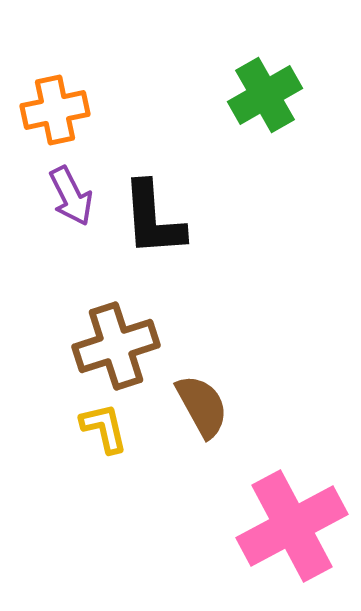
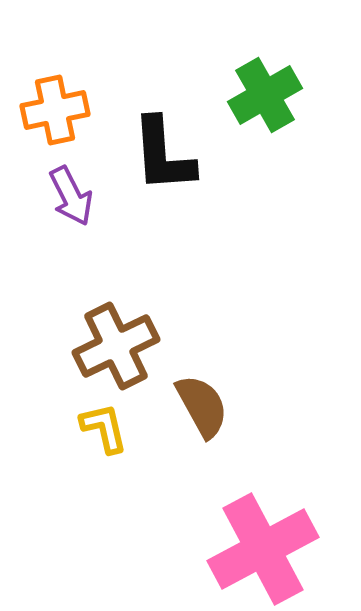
black L-shape: moved 10 px right, 64 px up
brown cross: rotated 8 degrees counterclockwise
pink cross: moved 29 px left, 23 px down
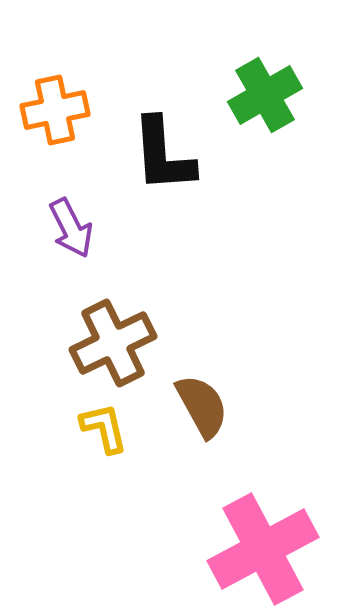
purple arrow: moved 32 px down
brown cross: moved 3 px left, 3 px up
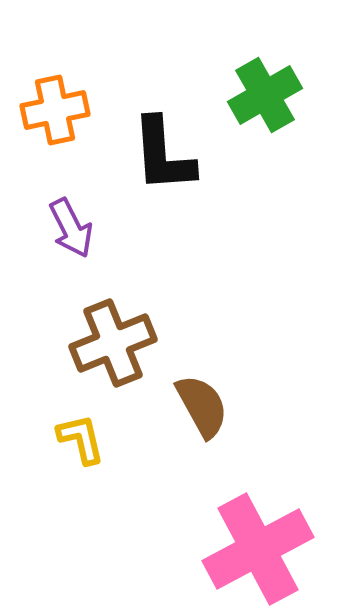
brown cross: rotated 4 degrees clockwise
yellow L-shape: moved 23 px left, 11 px down
pink cross: moved 5 px left
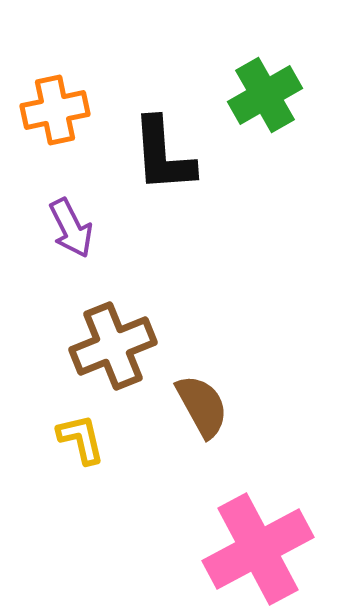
brown cross: moved 3 px down
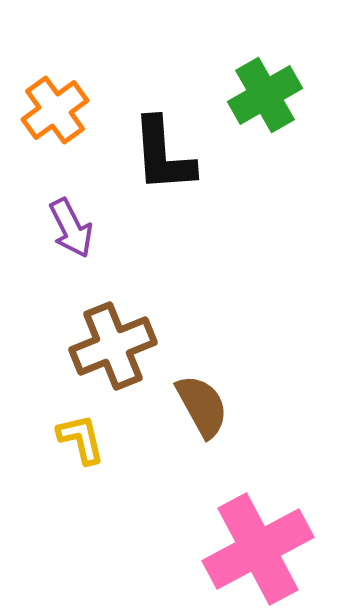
orange cross: rotated 24 degrees counterclockwise
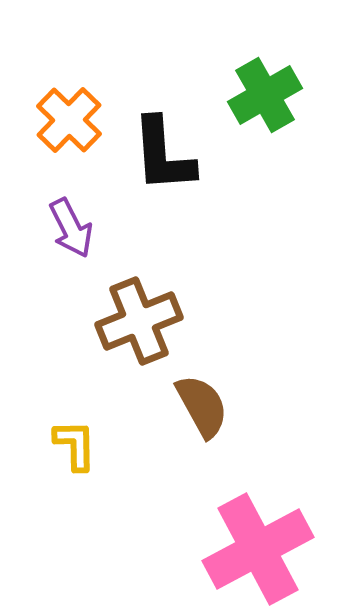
orange cross: moved 14 px right, 10 px down; rotated 10 degrees counterclockwise
brown cross: moved 26 px right, 25 px up
yellow L-shape: moved 6 px left, 6 px down; rotated 12 degrees clockwise
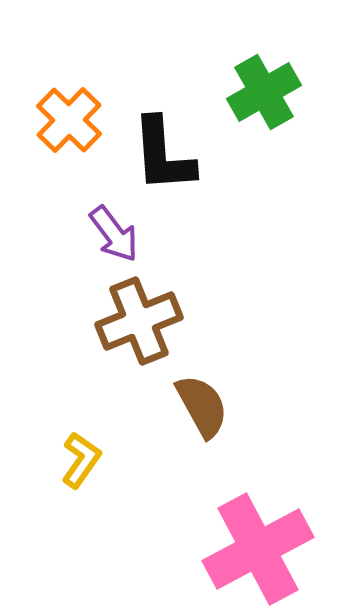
green cross: moved 1 px left, 3 px up
purple arrow: moved 43 px right, 6 px down; rotated 10 degrees counterclockwise
yellow L-shape: moved 6 px right, 15 px down; rotated 36 degrees clockwise
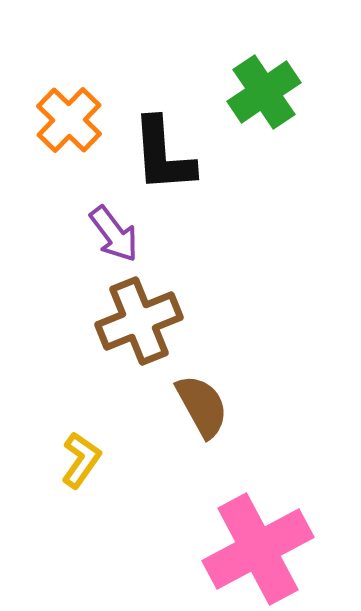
green cross: rotated 4 degrees counterclockwise
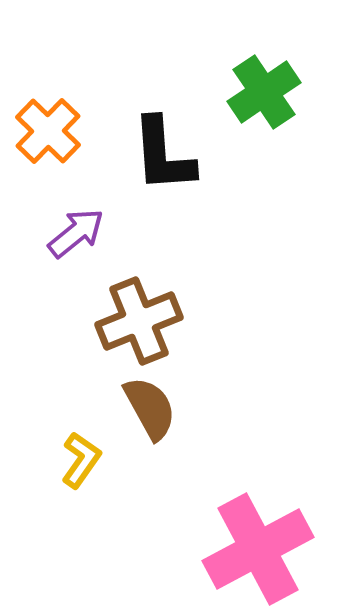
orange cross: moved 21 px left, 11 px down
purple arrow: moved 38 px left, 1 px up; rotated 92 degrees counterclockwise
brown semicircle: moved 52 px left, 2 px down
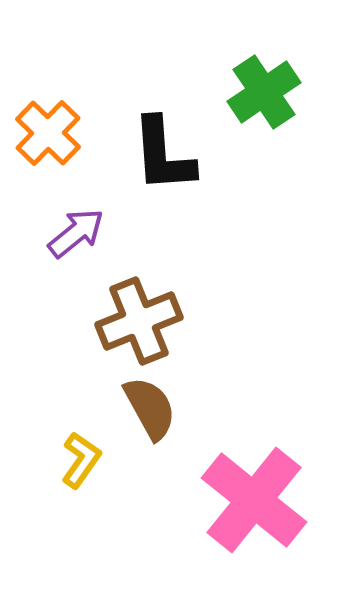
orange cross: moved 2 px down
pink cross: moved 4 px left, 49 px up; rotated 23 degrees counterclockwise
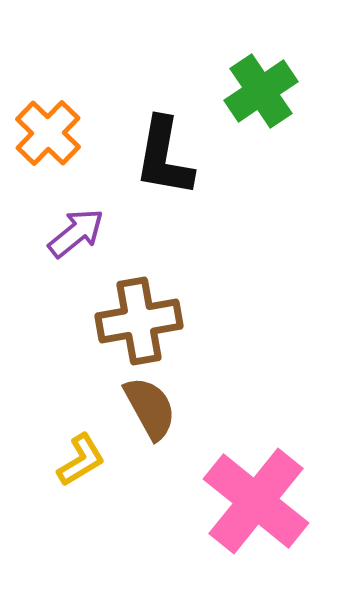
green cross: moved 3 px left, 1 px up
black L-shape: moved 1 px right, 2 px down; rotated 14 degrees clockwise
brown cross: rotated 12 degrees clockwise
yellow L-shape: rotated 24 degrees clockwise
pink cross: moved 2 px right, 1 px down
